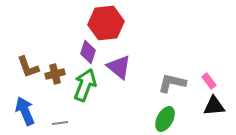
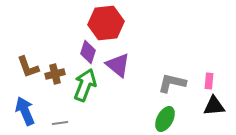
purple triangle: moved 1 px left, 2 px up
pink rectangle: rotated 42 degrees clockwise
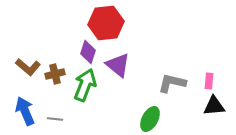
brown L-shape: rotated 30 degrees counterclockwise
green ellipse: moved 15 px left
gray line: moved 5 px left, 4 px up; rotated 14 degrees clockwise
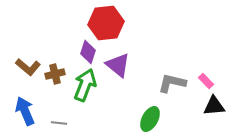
pink rectangle: moved 3 px left; rotated 49 degrees counterclockwise
gray line: moved 4 px right, 4 px down
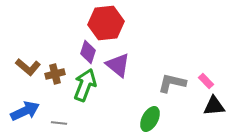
blue arrow: rotated 88 degrees clockwise
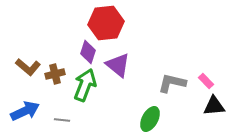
gray line: moved 3 px right, 3 px up
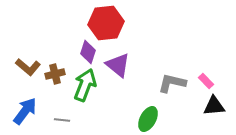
blue arrow: rotated 28 degrees counterclockwise
green ellipse: moved 2 px left
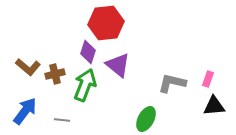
pink rectangle: moved 2 px right, 2 px up; rotated 63 degrees clockwise
green ellipse: moved 2 px left
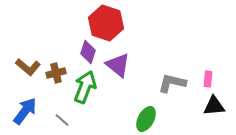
red hexagon: rotated 24 degrees clockwise
brown cross: moved 1 px right, 1 px up
pink rectangle: rotated 14 degrees counterclockwise
green arrow: moved 2 px down
gray line: rotated 35 degrees clockwise
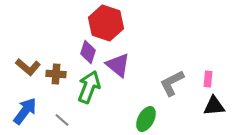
brown cross: moved 1 px down; rotated 18 degrees clockwise
gray L-shape: rotated 40 degrees counterclockwise
green arrow: moved 4 px right
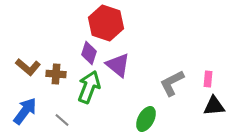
purple diamond: moved 1 px right, 1 px down
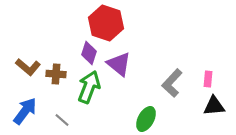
purple triangle: moved 1 px right, 1 px up
gray L-shape: rotated 20 degrees counterclockwise
